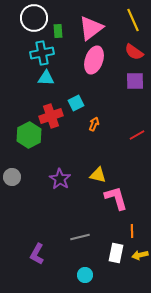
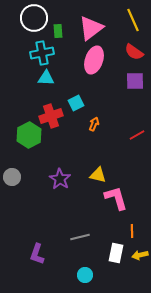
purple L-shape: rotated 10 degrees counterclockwise
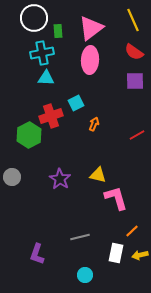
pink ellipse: moved 4 px left; rotated 16 degrees counterclockwise
orange line: rotated 48 degrees clockwise
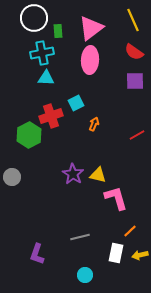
purple star: moved 13 px right, 5 px up
orange line: moved 2 px left
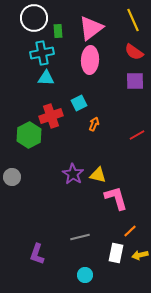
cyan square: moved 3 px right
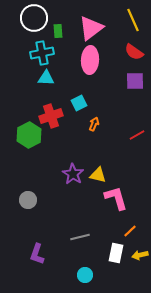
gray circle: moved 16 px right, 23 px down
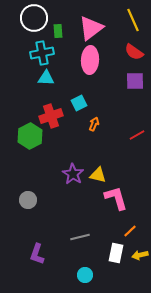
green hexagon: moved 1 px right, 1 px down
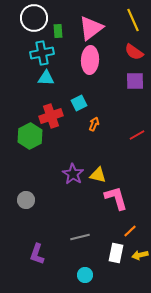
gray circle: moved 2 px left
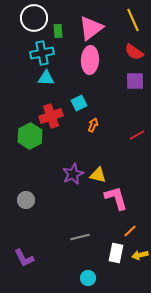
orange arrow: moved 1 px left, 1 px down
purple star: rotated 15 degrees clockwise
purple L-shape: moved 13 px left, 4 px down; rotated 45 degrees counterclockwise
cyan circle: moved 3 px right, 3 px down
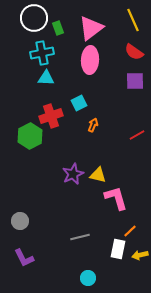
green rectangle: moved 3 px up; rotated 16 degrees counterclockwise
gray circle: moved 6 px left, 21 px down
white rectangle: moved 2 px right, 4 px up
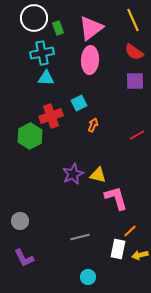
cyan circle: moved 1 px up
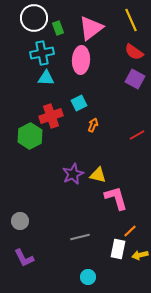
yellow line: moved 2 px left
pink ellipse: moved 9 px left
purple square: moved 2 px up; rotated 30 degrees clockwise
